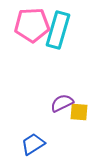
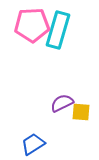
yellow square: moved 2 px right
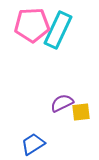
cyan rectangle: rotated 9 degrees clockwise
yellow square: rotated 12 degrees counterclockwise
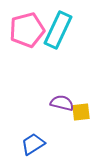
pink pentagon: moved 5 px left, 5 px down; rotated 12 degrees counterclockwise
purple semicircle: rotated 40 degrees clockwise
